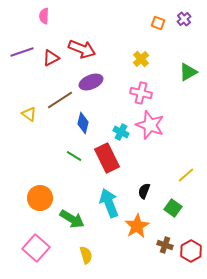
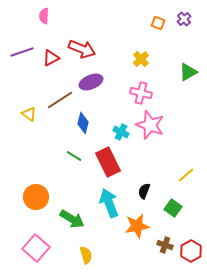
red rectangle: moved 1 px right, 4 px down
orange circle: moved 4 px left, 1 px up
orange star: rotated 20 degrees clockwise
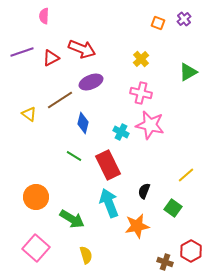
pink star: rotated 8 degrees counterclockwise
red rectangle: moved 3 px down
brown cross: moved 17 px down
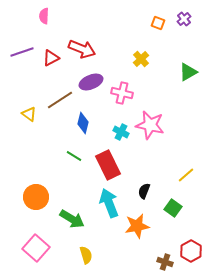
pink cross: moved 19 px left
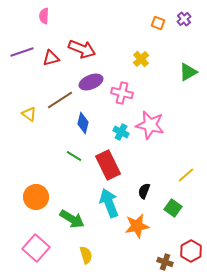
red triangle: rotated 12 degrees clockwise
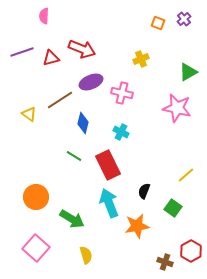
yellow cross: rotated 21 degrees clockwise
pink star: moved 27 px right, 17 px up
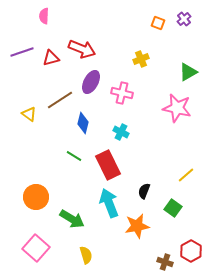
purple ellipse: rotated 40 degrees counterclockwise
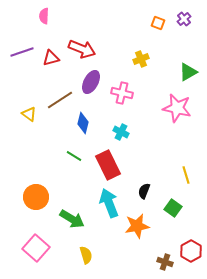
yellow line: rotated 66 degrees counterclockwise
